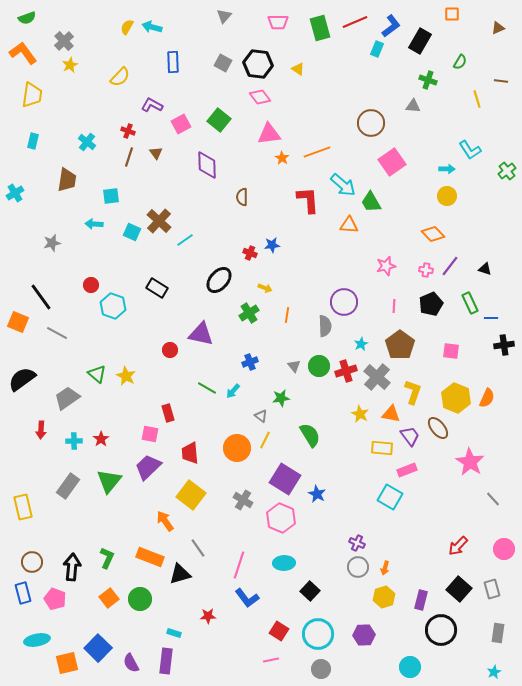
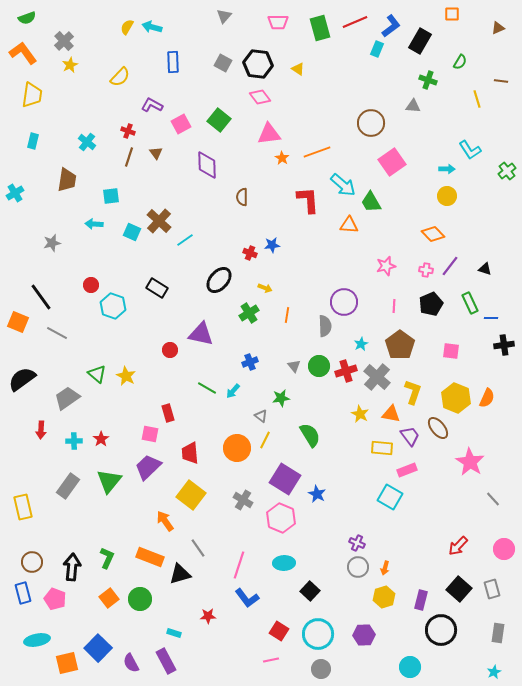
purple rectangle at (166, 661): rotated 35 degrees counterclockwise
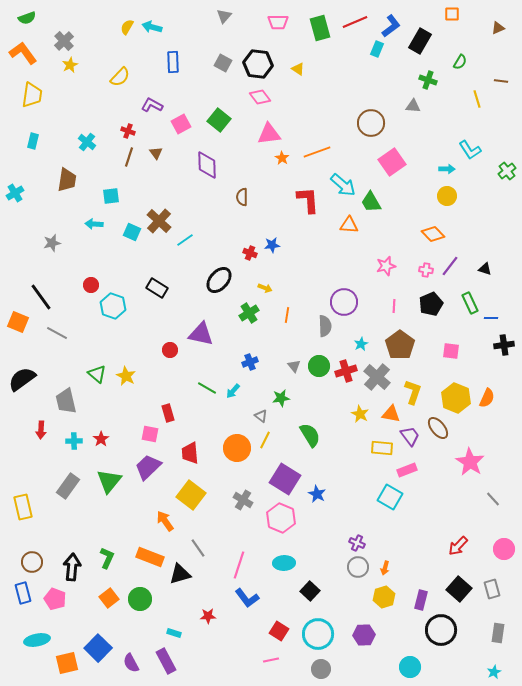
gray trapezoid at (67, 398): moved 1 px left, 3 px down; rotated 68 degrees counterclockwise
